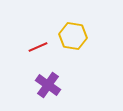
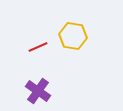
purple cross: moved 10 px left, 6 px down
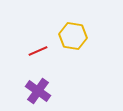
red line: moved 4 px down
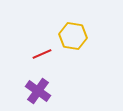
red line: moved 4 px right, 3 px down
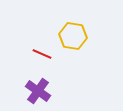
red line: rotated 48 degrees clockwise
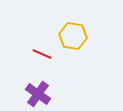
purple cross: moved 3 px down
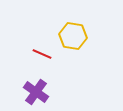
purple cross: moved 2 px left, 2 px up
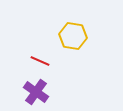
red line: moved 2 px left, 7 px down
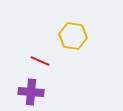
purple cross: moved 5 px left; rotated 30 degrees counterclockwise
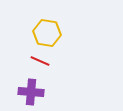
yellow hexagon: moved 26 px left, 3 px up
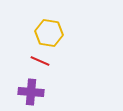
yellow hexagon: moved 2 px right
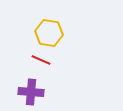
red line: moved 1 px right, 1 px up
